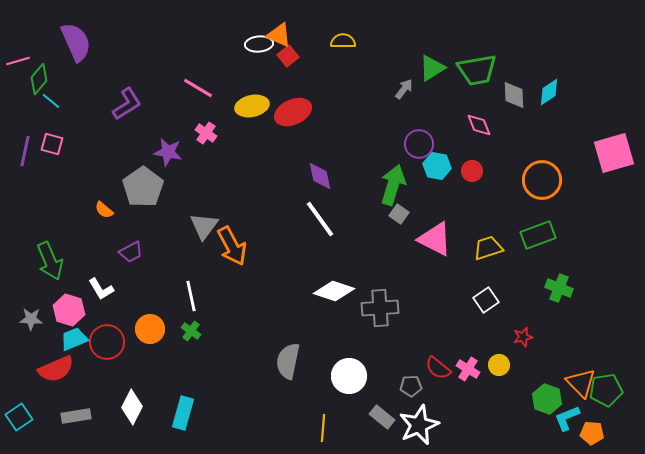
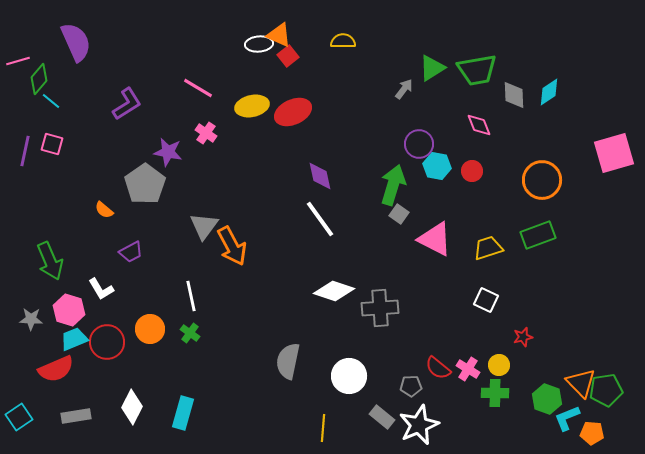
gray pentagon at (143, 187): moved 2 px right, 3 px up
green cross at (559, 288): moved 64 px left, 105 px down; rotated 20 degrees counterclockwise
white square at (486, 300): rotated 30 degrees counterclockwise
green cross at (191, 331): moved 1 px left, 2 px down
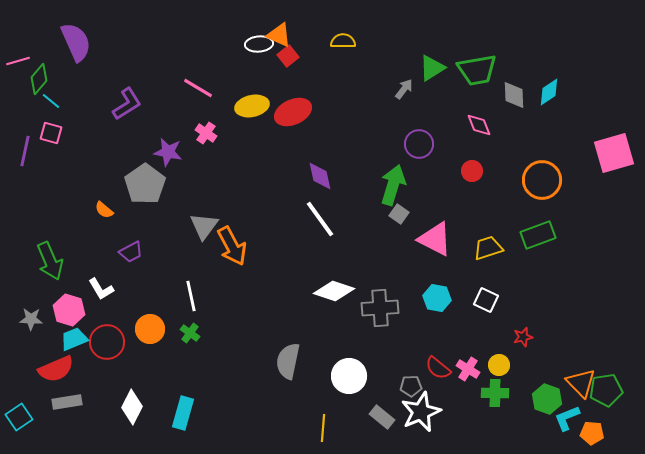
pink square at (52, 144): moved 1 px left, 11 px up
cyan hexagon at (437, 166): moved 132 px down
gray rectangle at (76, 416): moved 9 px left, 14 px up
white star at (419, 425): moved 2 px right, 13 px up
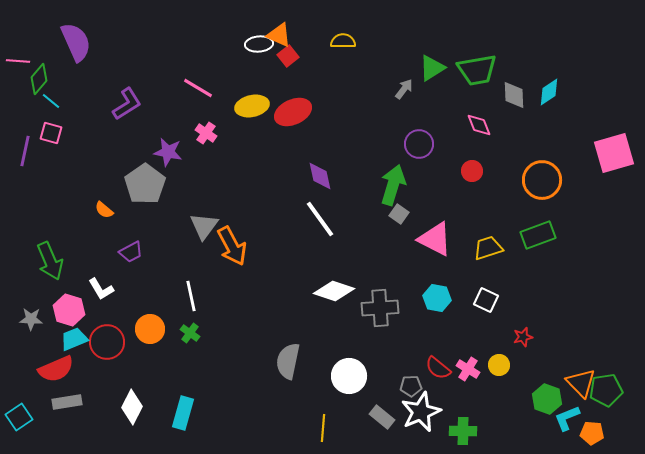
pink line at (18, 61): rotated 20 degrees clockwise
green cross at (495, 393): moved 32 px left, 38 px down
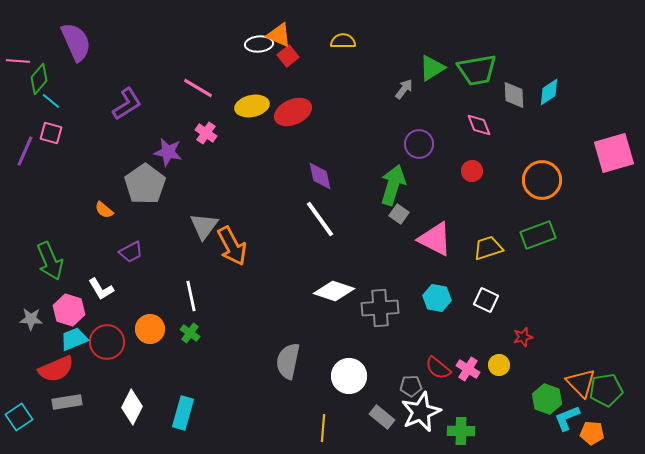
purple line at (25, 151): rotated 12 degrees clockwise
green cross at (463, 431): moved 2 px left
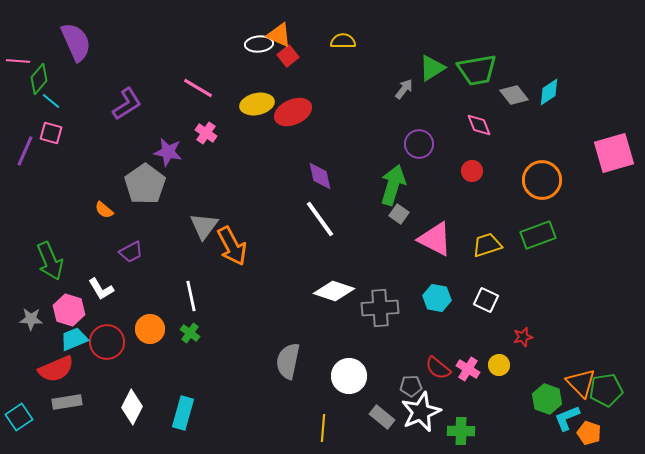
gray diamond at (514, 95): rotated 36 degrees counterclockwise
yellow ellipse at (252, 106): moved 5 px right, 2 px up
yellow trapezoid at (488, 248): moved 1 px left, 3 px up
orange pentagon at (592, 433): moved 3 px left; rotated 15 degrees clockwise
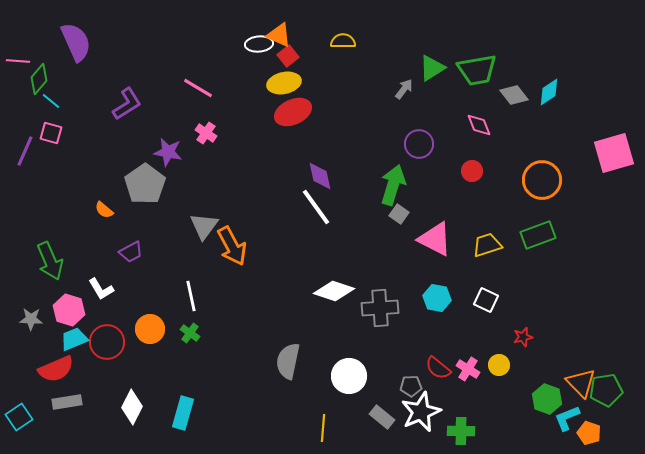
yellow ellipse at (257, 104): moved 27 px right, 21 px up
white line at (320, 219): moved 4 px left, 12 px up
